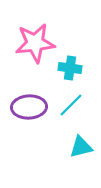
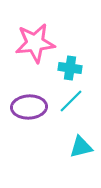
cyan line: moved 4 px up
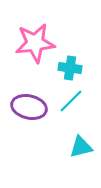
purple ellipse: rotated 16 degrees clockwise
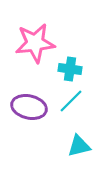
cyan cross: moved 1 px down
cyan triangle: moved 2 px left, 1 px up
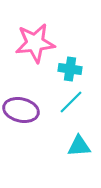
cyan line: moved 1 px down
purple ellipse: moved 8 px left, 3 px down
cyan triangle: rotated 10 degrees clockwise
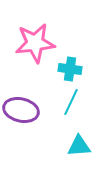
cyan line: rotated 20 degrees counterclockwise
